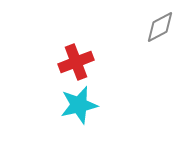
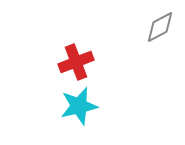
cyan star: moved 1 px down
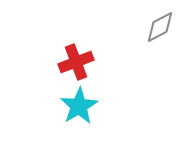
cyan star: rotated 18 degrees counterclockwise
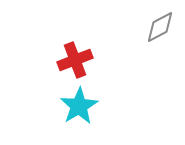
red cross: moved 1 px left, 2 px up
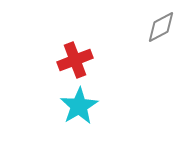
gray diamond: moved 1 px right
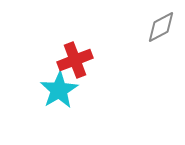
cyan star: moved 20 px left, 16 px up
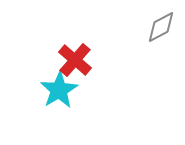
red cross: rotated 28 degrees counterclockwise
